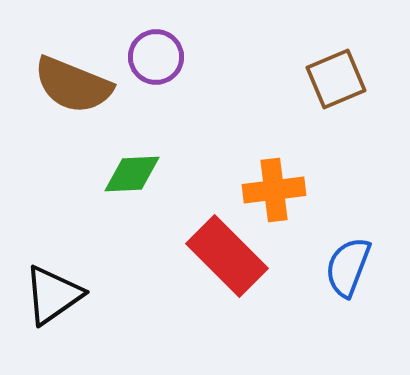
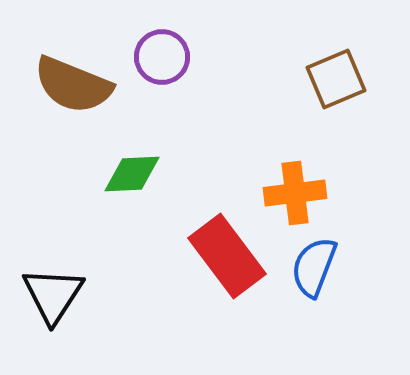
purple circle: moved 6 px right
orange cross: moved 21 px right, 3 px down
red rectangle: rotated 8 degrees clockwise
blue semicircle: moved 34 px left
black triangle: rotated 22 degrees counterclockwise
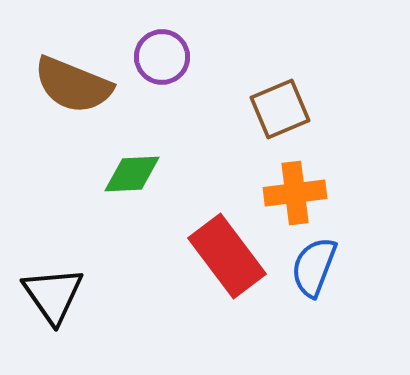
brown square: moved 56 px left, 30 px down
black triangle: rotated 8 degrees counterclockwise
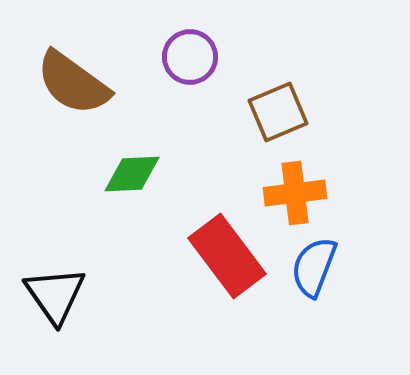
purple circle: moved 28 px right
brown semicircle: moved 2 px up; rotated 14 degrees clockwise
brown square: moved 2 px left, 3 px down
black triangle: moved 2 px right
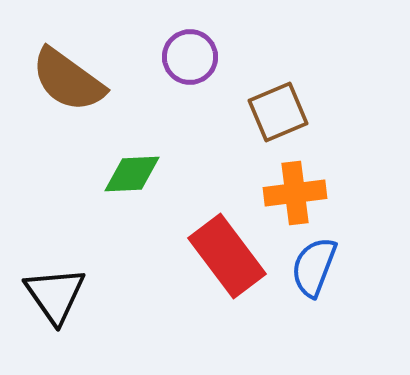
brown semicircle: moved 5 px left, 3 px up
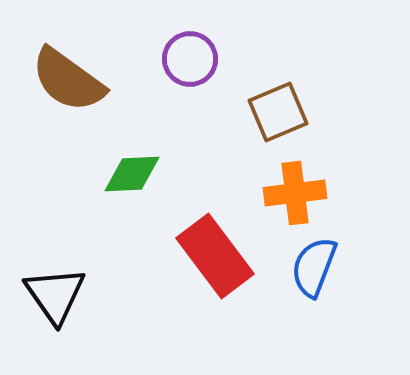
purple circle: moved 2 px down
red rectangle: moved 12 px left
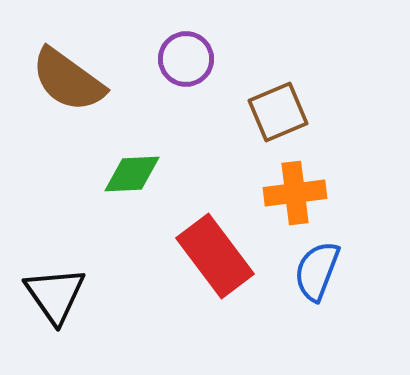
purple circle: moved 4 px left
blue semicircle: moved 3 px right, 4 px down
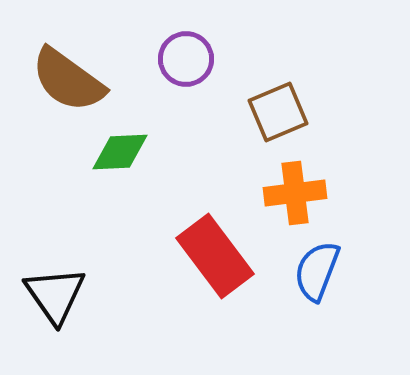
green diamond: moved 12 px left, 22 px up
